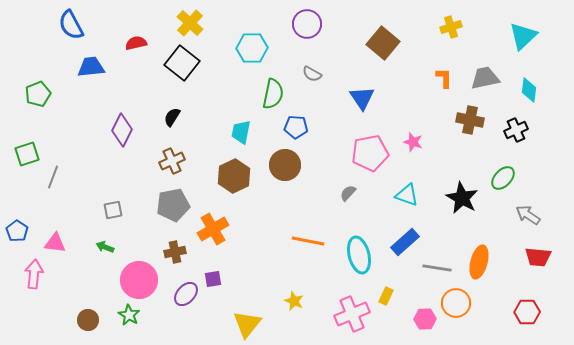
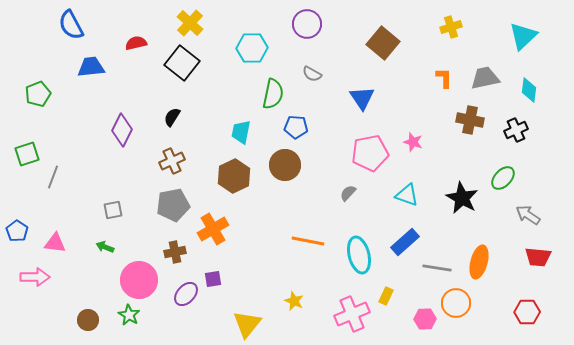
pink arrow at (34, 274): moved 1 px right, 3 px down; rotated 84 degrees clockwise
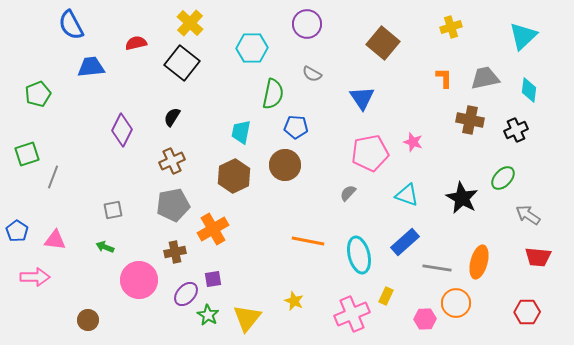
pink triangle at (55, 243): moved 3 px up
green star at (129, 315): moved 79 px right
yellow triangle at (247, 324): moved 6 px up
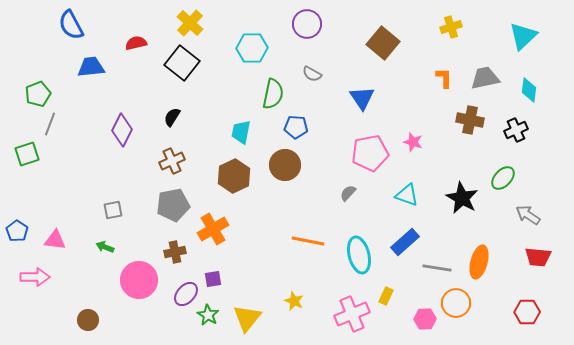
gray line at (53, 177): moved 3 px left, 53 px up
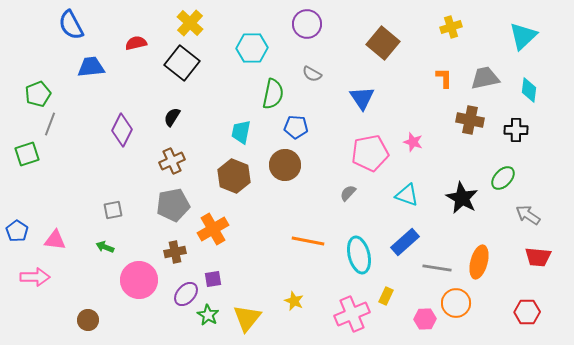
black cross at (516, 130): rotated 25 degrees clockwise
brown hexagon at (234, 176): rotated 12 degrees counterclockwise
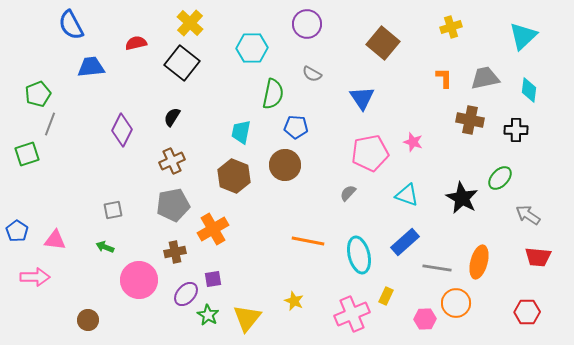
green ellipse at (503, 178): moved 3 px left
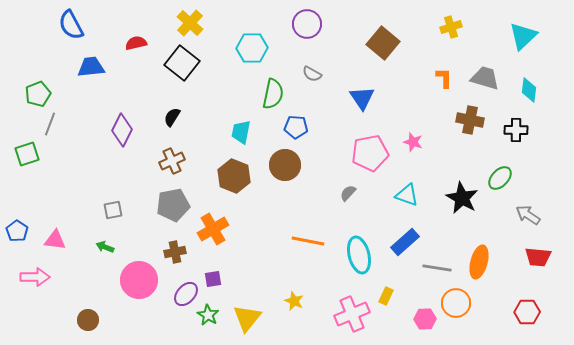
gray trapezoid at (485, 78): rotated 28 degrees clockwise
